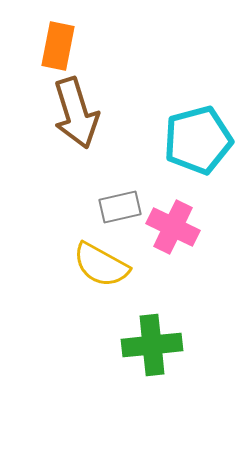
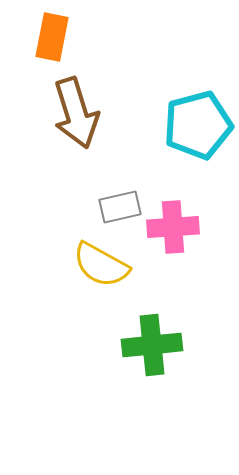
orange rectangle: moved 6 px left, 9 px up
cyan pentagon: moved 15 px up
pink cross: rotated 30 degrees counterclockwise
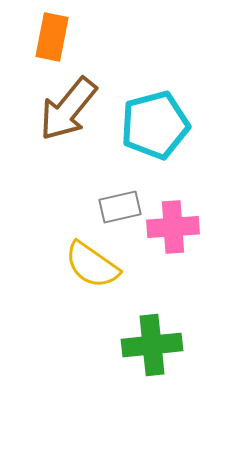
brown arrow: moved 8 px left, 4 px up; rotated 56 degrees clockwise
cyan pentagon: moved 43 px left
yellow semicircle: moved 9 px left; rotated 6 degrees clockwise
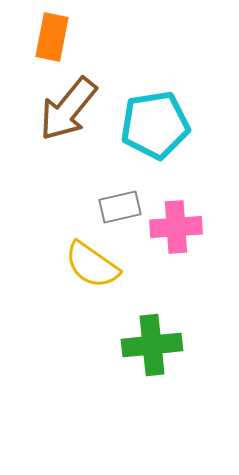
cyan pentagon: rotated 6 degrees clockwise
pink cross: moved 3 px right
